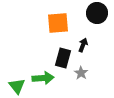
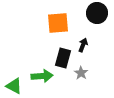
green arrow: moved 1 px left, 2 px up
green triangle: moved 3 px left; rotated 24 degrees counterclockwise
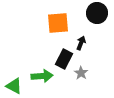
black arrow: moved 2 px left, 2 px up
black rectangle: moved 1 px right, 1 px down; rotated 12 degrees clockwise
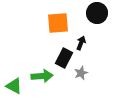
black rectangle: moved 1 px up
gray star: rotated 16 degrees clockwise
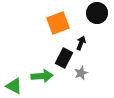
orange square: rotated 15 degrees counterclockwise
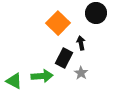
black circle: moved 1 px left
orange square: rotated 25 degrees counterclockwise
black arrow: rotated 32 degrees counterclockwise
gray star: rotated 16 degrees counterclockwise
green triangle: moved 5 px up
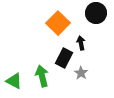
green arrow: rotated 100 degrees counterclockwise
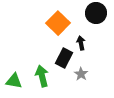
gray star: moved 1 px down
green triangle: rotated 18 degrees counterclockwise
